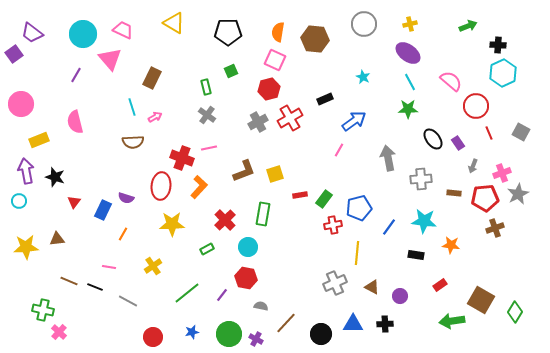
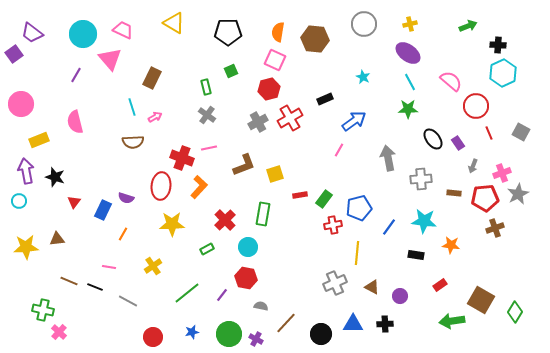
brown L-shape at (244, 171): moved 6 px up
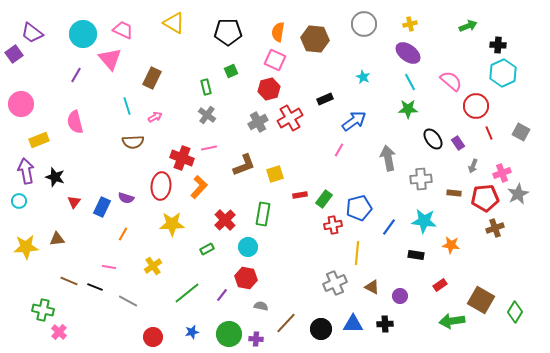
cyan line at (132, 107): moved 5 px left, 1 px up
blue rectangle at (103, 210): moved 1 px left, 3 px up
black circle at (321, 334): moved 5 px up
purple cross at (256, 339): rotated 24 degrees counterclockwise
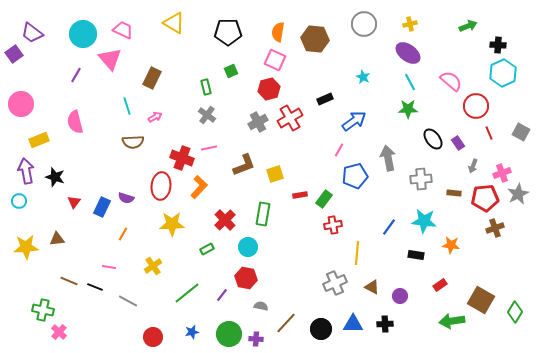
blue pentagon at (359, 208): moved 4 px left, 32 px up
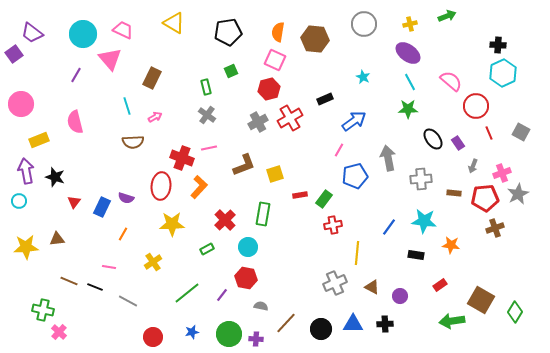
green arrow at (468, 26): moved 21 px left, 10 px up
black pentagon at (228, 32): rotated 8 degrees counterclockwise
yellow cross at (153, 266): moved 4 px up
